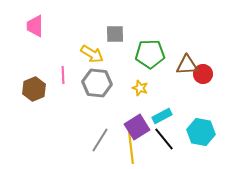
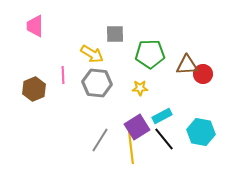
yellow star: rotated 21 degrees counterclockwise
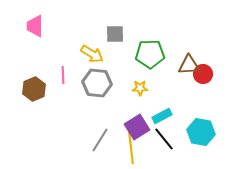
brown triangle: moved 2 px right
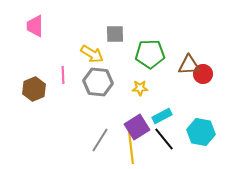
gray hexagon: moved 1 px right, 1 px up
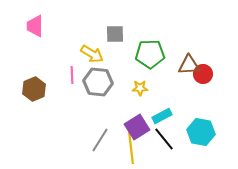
pink line: moved 9 px right
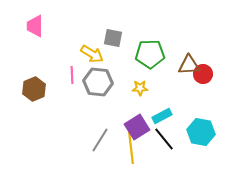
gray square: moved 2 px left, 4 px down; rotated 12 degrees clockwise
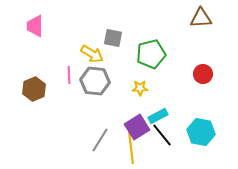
green pentagon: moved 1 px right; rotated 12 degrees counterclockwise
brown triangle: moved 12 px right, 47 px up
pink line: moved 3 px left
gray hexagon: moved 3 px left, 1 px up
cyan rectangle: moved 4 px left
black line: moved 2 px left, 4 px up
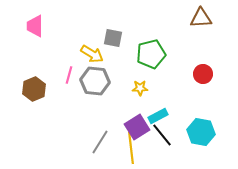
pink line: rotated 18 degrees clockwise
gray line: moved 2 px down
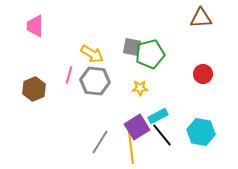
gray square: moved 19 px right, 9 px down
green pentagon: moved 1 px left
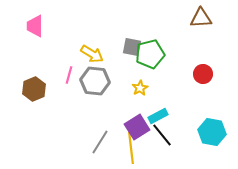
yellow star: rotated 28 degrees counterclockwise
cyan hexagon: moved 11 px right
